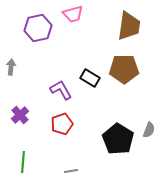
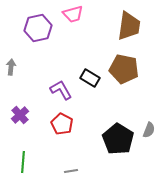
brown pentagon: rotated 12 degrees clockwise
red pentagon: rotated 25 degrees counterclockwise
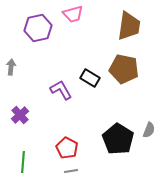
red pentagon: moved 5 px right, 24 px down
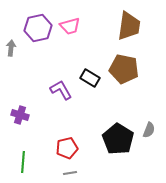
pink trapezoid: moved 3 px left, 12 px down
gray arrow: moved 19 px up
purple cross: rotated 30 degrees counterclockwise
red pentagon: rotated 30 degrees clockwise
gray line: moved 1 px left, 2 px down
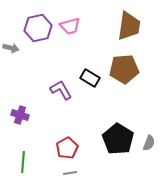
gray arrow: rotated 98 degrees clockwise
brown pentagon: rotated 16 degrees counterclockwise
gray semicircle: moved 13 px down
red pentagon: rotated 15 degrees counterclockwise
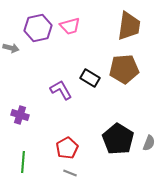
gray line: rotated 32 degrees clockwise
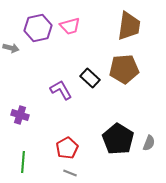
black rectangle: rotated 12 degrees clockwise
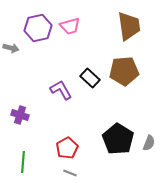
brown trapezoid: rotated 16 degrees counterclockwise
brown pentagon: moved 2 px down
